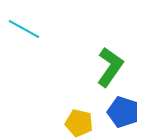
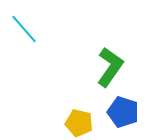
cyan line: rotated 20 degrees clockwise
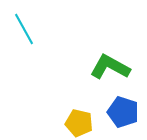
cyan line: rotated 12 degrees clockwise
green L-shape: rotated 96 degrees counterclockwise
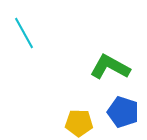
cyan line: moved 4 px down
yellow pentagon: rotated 12 degrees counterclockwise
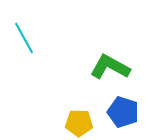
cyan line: moved 5 px down
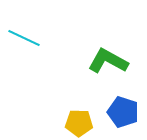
cyan line: rotated 36 degrees counterclockwise
green L-shape: moved 2 px left, 6 px up
